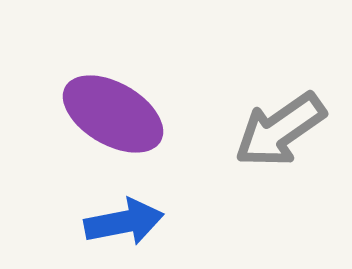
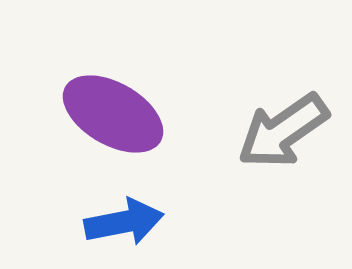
gray arrow: moved 3 px right, 1 px down
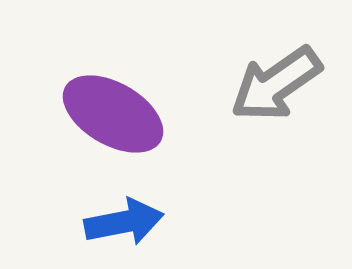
gray arrow: moved 7 px left, 47 px up
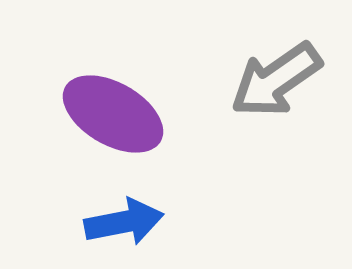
gray arrow: moved 4 px up
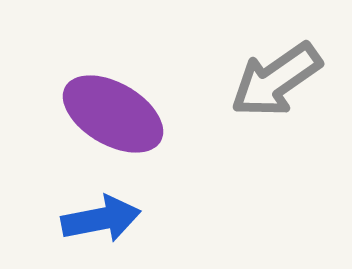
blue arrow: moved 23 px left, 3 px up
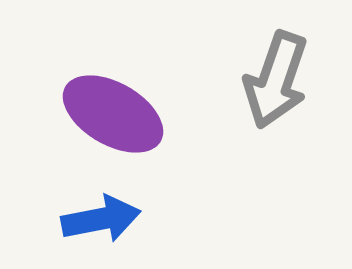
gray arrow: rotated 36 degrees counterclockwise
